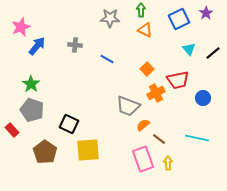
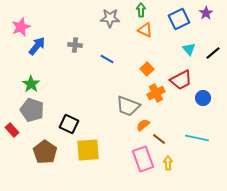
red trapezoid: moved 3 px right; rotated 15 degrees counterclockwise
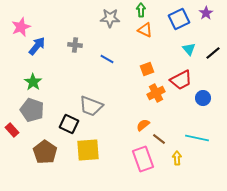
orange square: rotated 24 degrees clockwise
green star: moved 2 px right, 2 px up
gray trapezoid: moved 37 px left
yellow arrow: moved 9 px right, 5 px up
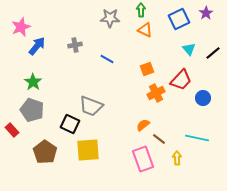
gray cross: rotated 16 degrees counterclockwise
red trapezoid: rotated 20 degrees counterclockwise
black square: moved 1 px right
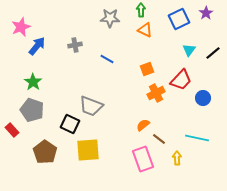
cyan triangle: moved 1 px down; rotated 16 degrees clockwise
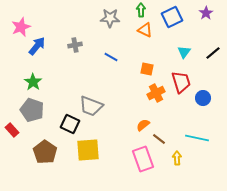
blue square: moved 7 px left, 2 px up
cyan triangle: moved 5 px left, 2 px down
blue line: moved 4 px right, 2 px up
orange square: rotated 32 degrees clockwise
red trapezoid: moved 2 px down; rotated 60 degrees counterclockwise
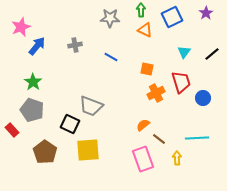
black line: moved 1 px left, 1 px down
cyan line: rotated 15 degrees counterclockwise
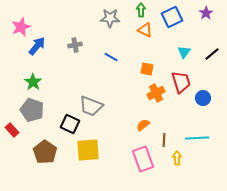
brown line: moved 5 px right, 1 px down; rotated 56 degrees clockwise
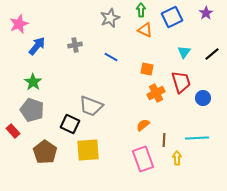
gray star: rotated 24 degrees counterclockwise
pink star: moved 2 px left, 3 px up
red rectangle: moved 1 px right, 1 px down
